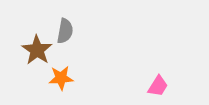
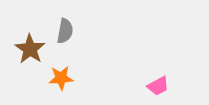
brown star: moved 7 px left, 1 px up
pink trapezoid: rotated 30 degrees clockwise
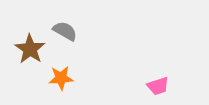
gray semicircle: rotated 70 degrees counterclockwise
pink trapezoid: rotated 10 degrees clockwise
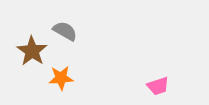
brown star: moved 2 px right, 2 px down
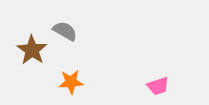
brown star: moved 1 px up
orange star: moved 10 px right, 4 px down
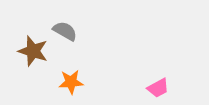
brown star: moved 1 px right, 1 px down; rotated 16 degrees counterclockwise
pink trapezoid: moved 2 px down; rotated 10 degrees counterclockwise
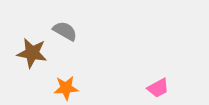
brown star: moved 1 px left, 2 px down; rotated 8 degrees counterclockwise
orange star: moved 5 px left, 6 px down
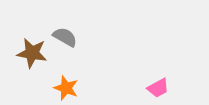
gray semicircle: moved 6 px down
orange star: rotated 25 degrees clockwise
